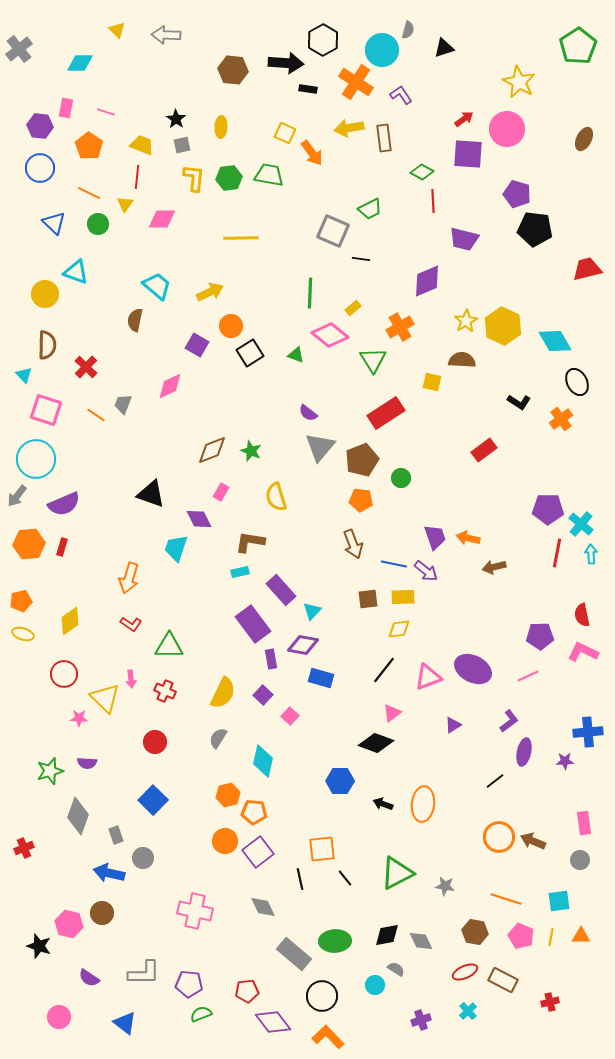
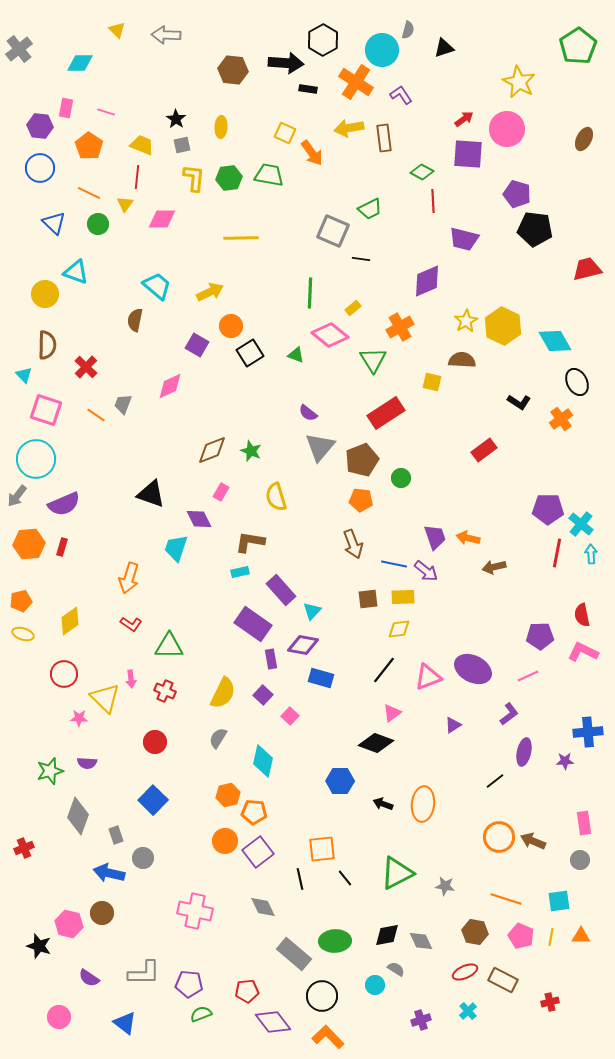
purple rectangle at (253, 624): rotated 18 degrees counterclockwise
purple L-shape at (509, 721): moved 7 px up
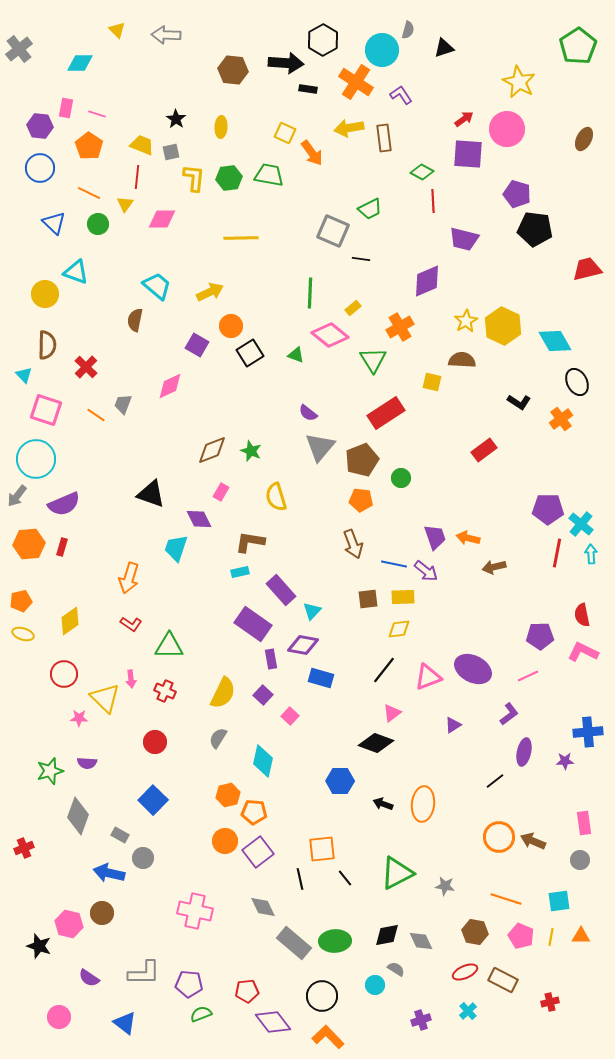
pink line at (106, 112): moved 9 px left, 2 px down
gray square at (182, 145): moved 11 px left, 7 px down
gray rectangle at (116, 835): moved 4 px right; rotated 42 degrees counterclockwise
gray rectangle at (294, 954): moved 11 px up
